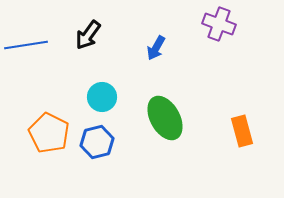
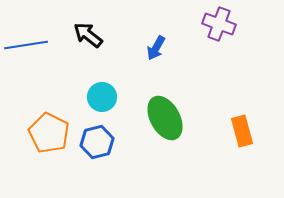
black arrow: rotated 92 degrees clockwise
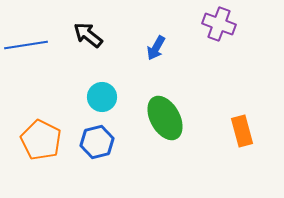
orange pentagon: moved 8 px left, 7 px down
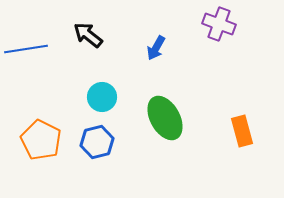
blue line: moved 4 px down
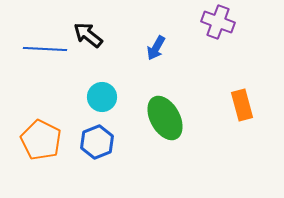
purple cross: moved 1 px left, 2 px up
blue line: moved 19 px right; rotated 12 degrees clockwise
orange rectangle: moved 26 px up
blue hexagon: rotated 8 degrees counterclockwise
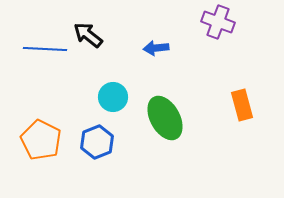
blue arrow: rotated 55 degrees clockwise
cyan circle: moved 11 px right
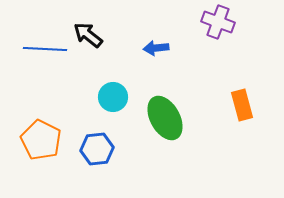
blue hexagon: moved 7 px down; rotated 16 degrees clockwise
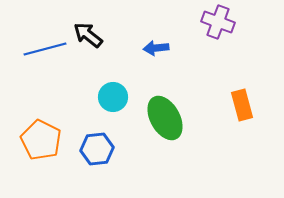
blue line: rotated 18 degrees counterclockwise
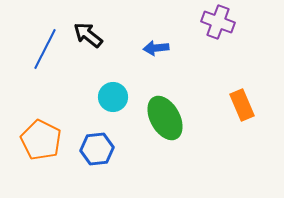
blue line: rotated 48 degrees counterclockwise
orange rectangle: rotated 8 degrees counterclockwise
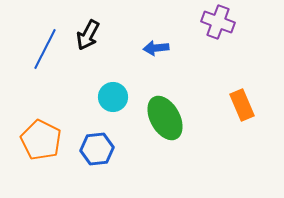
black arrow: rotated 100 degrees counterclockwise
